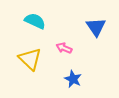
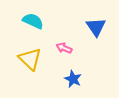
cyan semicircle: moved 2 px left
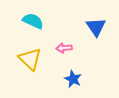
pink arrow: rotated 28 degrees counterclockwise
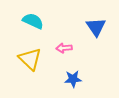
blue star: rotated 30 degrees counterclockwise
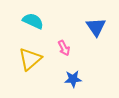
pink arrow: rotated 112 degrees counterclockwise
yellow triangle: rotated 35 degrees clockwise
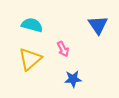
cyan semicircle: moved 1 px left, 4 px down; rotated 10 degrees counterclockwise
blue triangle: moved 2 px right, 2 px up
pink arrow: moved 1 px left, 1 px down
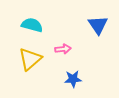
pink arrow: rotated 70 degrees counterclockwise
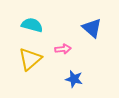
blue triangle: moved 6 px left, 3 px down; rotated 15 degrees counterclockwise
blue star: moved 1 px right; rotated 18 degrees clockwise
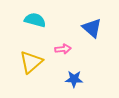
cyan semicircle: moved 3 px right, 5 px up
yellow triangle: moved 1 px right, 3 px down
blue star: rotated 12 degrees counterclockwise
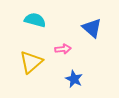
blue star: rotated 24 degrees clockwise
